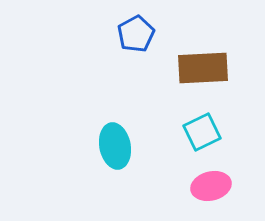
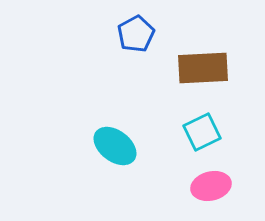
cyan ellipse: rotated 42 degrees counterclockwise
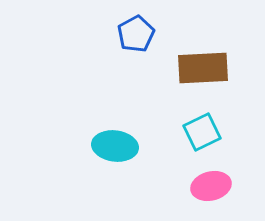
cyan ellipse: rotated 30 degrees counterclockwise
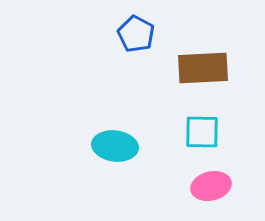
blue pentagon: rotated 15 degrees counterclockwise
cyan square: rotated 27 degrees clockwise
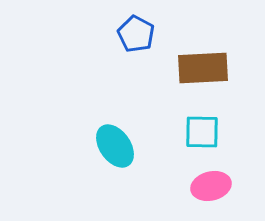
cyan ellipse: rotated 48 degrees clockwise
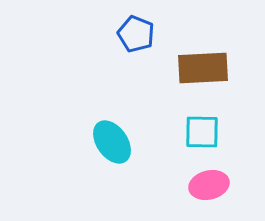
blue pentagon: rotated 6 degrees counterclockwise
cyan ellipse: moved 3 px left, 4 px up
pink ellipse: moved 2 px left, 1 px up
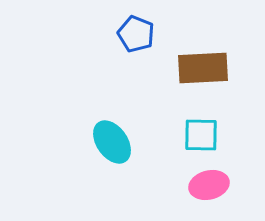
cyan square: moved 1 px left, 3 px down
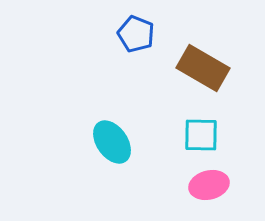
brown rectangle: rotated 33 degrees clockwise
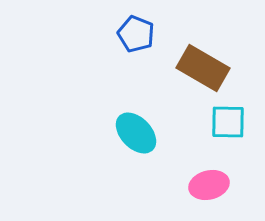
cyan square: moved 27 px right, 13 px up
cyan ellipse: moved 24 px right, 9 px up; rotated 9 degrees counterclockwise
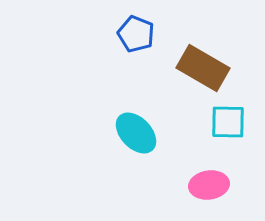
pink ellipse: rotated 6 degrees clockwise
